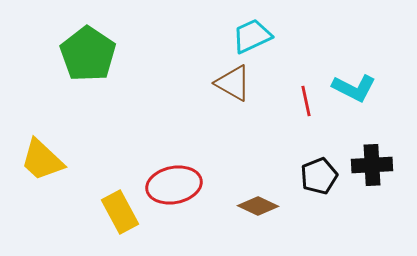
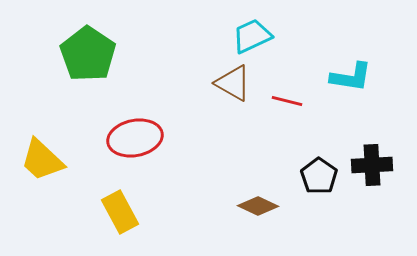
cyan L-shape: moved 3 px left, 11 px up; rotated 18 degrees counterclockwise
red line: moved 19 px left; rotated 64 degrees counterclockwise
black pentagon: rotated 15 degrees counterclockwise
red ellipse: moved 39 px left, 47 px up
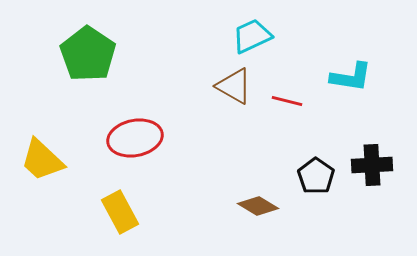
brown triangle: moved 1 px right, 3 px down
black pentagon: moved 3 px left
brown diamond: rotated 6 degrees clockwise
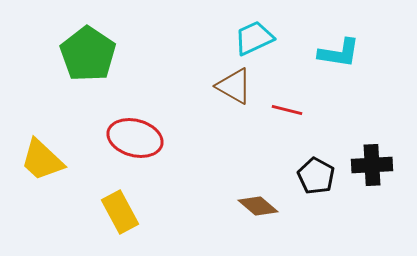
cyan trapezoid: moved 2 px right, 2 px down
cyan L-shape: moved 12 px left, 24 px up
red line: moved 9 px down
red ellipse: rotated 26 degrees clockwise
black pentagon: rotated 6 degrees counterclockwise
brown diamond: rotated 9 degrees clockwise
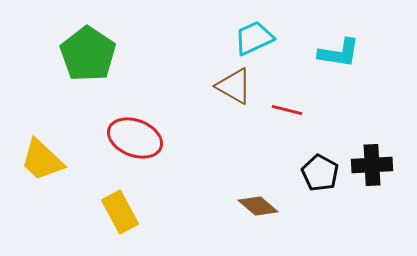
red ellipse: rotated 6 degrees clockwise
black pentagon: moved 4 px right, 3 px up
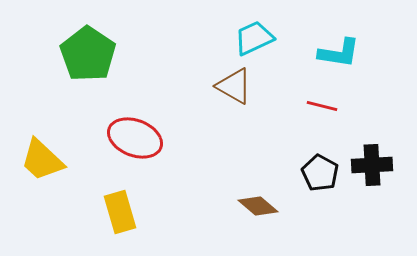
red line: moved 35 px right, 4 px up
yellow rectangle: rotated 12 degrees clockwise
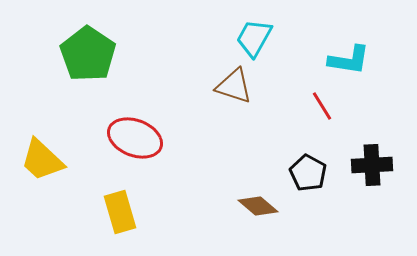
cyan trapezoid: rotated 36 degrees counterclockwise
cyan L-shape: moved 10 px right, 7 px down
brown triangle: rotated 12 degrees counterclockwise
red line: rotated 44 degrees clockwise
black pentagon: moved 12 px left
